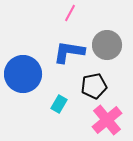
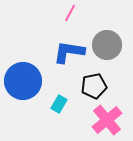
blue circle: moved 7 px down
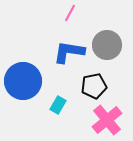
cyan rectangle: moved 1 px left, 1 px down
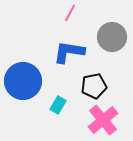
gray circle: moved 5 px right, 8 px up
pink cross: moved 4 px left
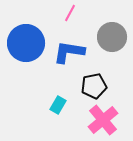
blue circle: moved 3 px right, 38 px up
